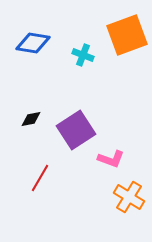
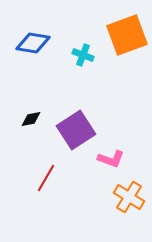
red line: moved 6 px right
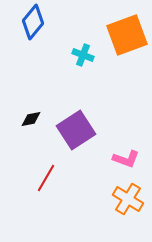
blue diamond: moved 21 px up; rotated 60 degrees counterclockwise
pink L-shape: moved 15 px right
orange cross: moved 1 px left, 2 px down
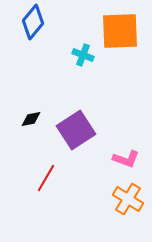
orange square: moved 7 px left, 4 px up; rotated 18 degrees clockwise
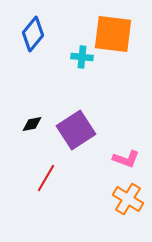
blue diamond: moved 12 px down
orange square: moved 7 px left, 3 px down; rotated 9 degrees clockwise
cyan cross: moved 1 px left, 2 px down; rotated 15 degrees counterclockwise
black diamond: moved 1 px right, 5 px down
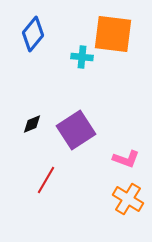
black diamond: rotated 10 degrees counterclockwise
red line: moved 2 px down
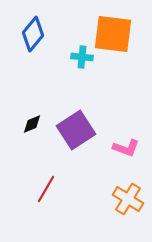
pink L-shape: moved 11 px up
red line: moved 9 px down
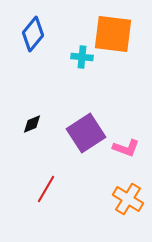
purple square: moved 10 px right, 3 px down
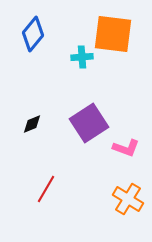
cyan cross: rotated 10 degrees counterclockwise
purple square: moved 3 px right, 10 px up
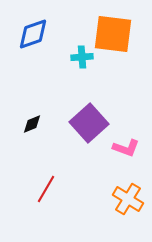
blue diamond: rotated 32 degrees clockwise
purple square: rotated 9 degrees counterclockwise
